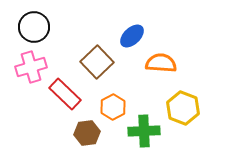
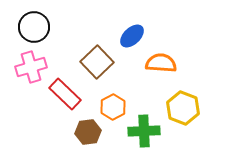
brown hexagon: moved 1 px right, 1 px up
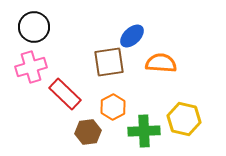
brown square: moved 12 px right; rotated 36 degrees clockwise
yellow hexagon: moved 1 px right, 11 px down; rotated 8 degrees counterclockwise
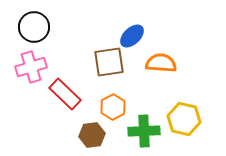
brown hexagon: moved 4 px right, 3 px down
